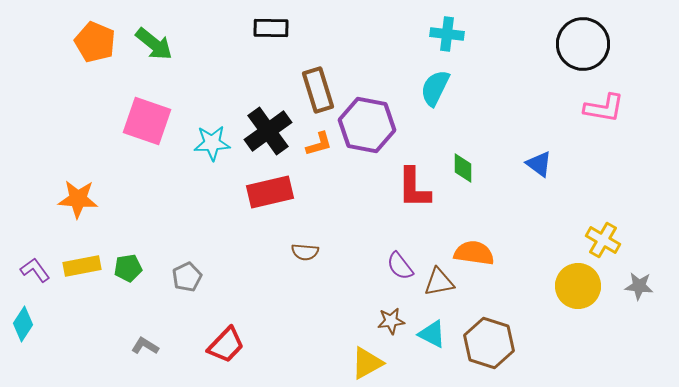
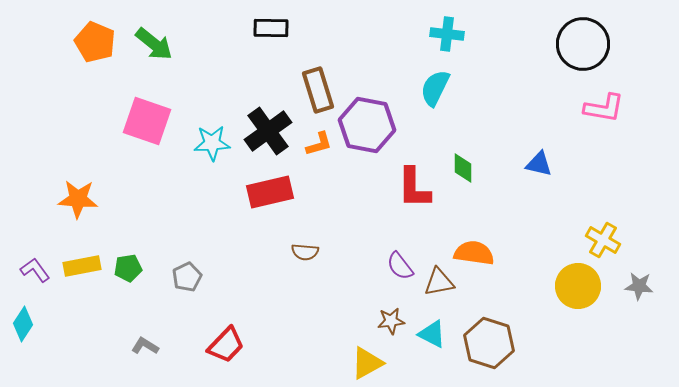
blue triangle: rotated 24 degrees counterclockwise
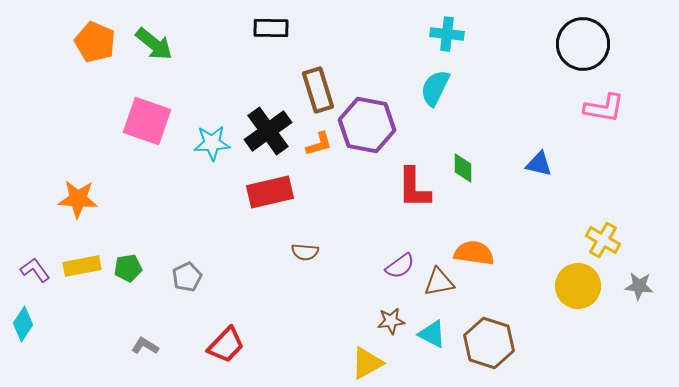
purple semicircle: rotated 88 degrees counterclockwise
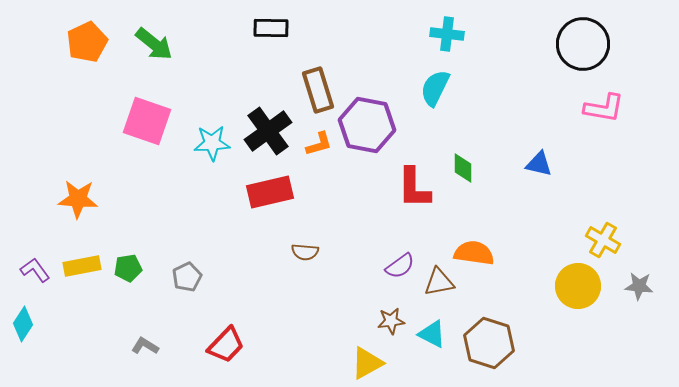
orange pentagon: moved 8 px left; rotated 24 degrees clockwise
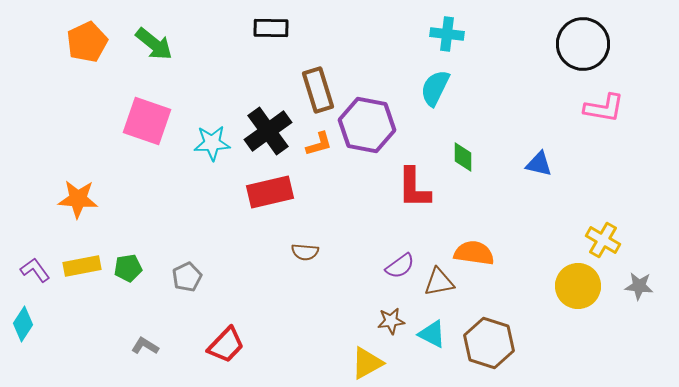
green diamond: moved 11 px up
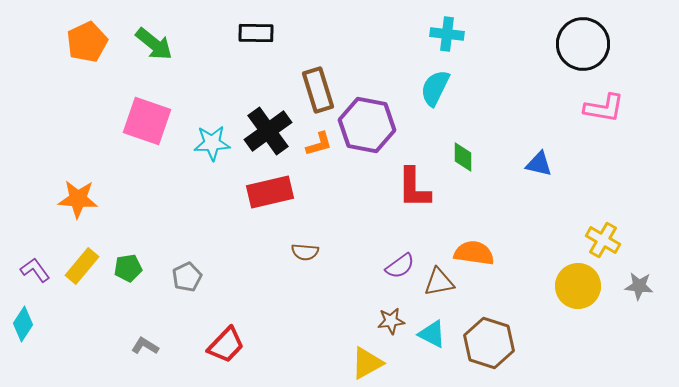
black rectangle: moved 15 px left, 5 px down
yellow rectangle: rotated 39 degrees counterclockwise
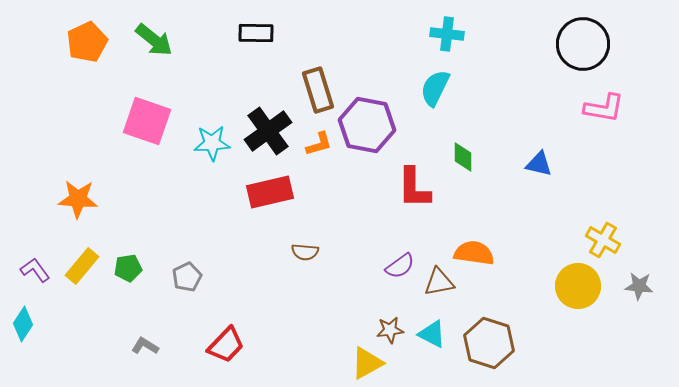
green arrow: moved 4 px up
brown star: moved 1 px left, 9 px down
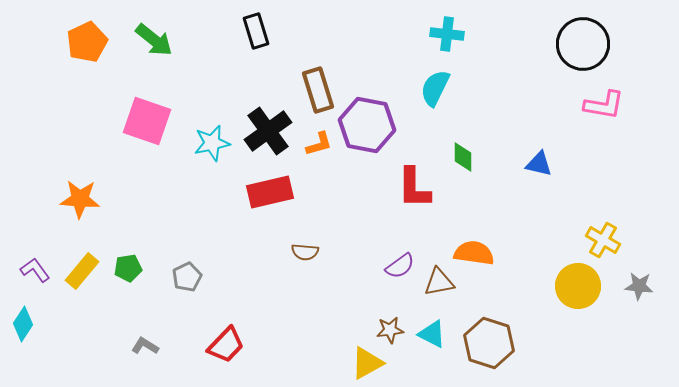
black rectangle: moved 2 px up; rotated 72 degrees clockwise
pink L-shape: moved 3 px up
cyan star: rotated 9 degrees counterclockwise
orange star: moved 2 px right
yellow rectangle: moved 5 px down
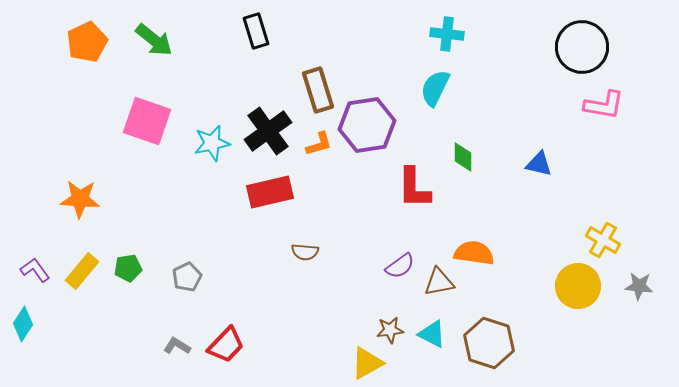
black circle: moved 1 px left, 3 px down
purple hexagon: rotated 20 degrees counterclockwise
gray L-shape: moved 32 px right
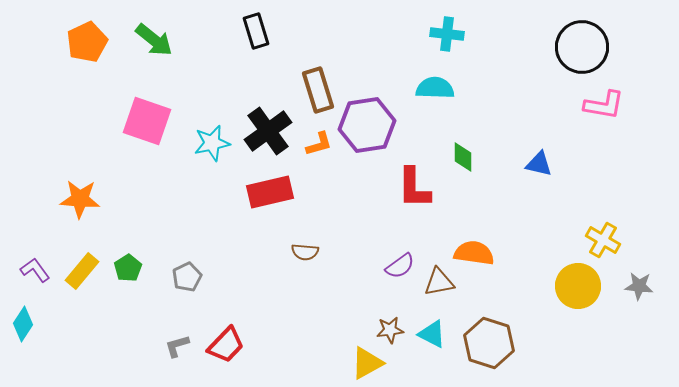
cyan semicircle: rotated 66 degrees clockwise
green pentagon: rotated 24 degrees counterclockwise
gray L-shape: rotated 48 degrees counterclockwise
